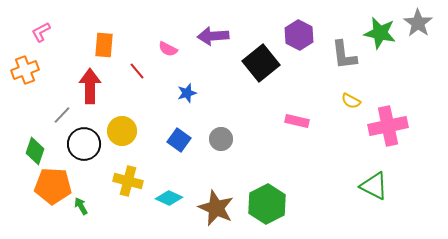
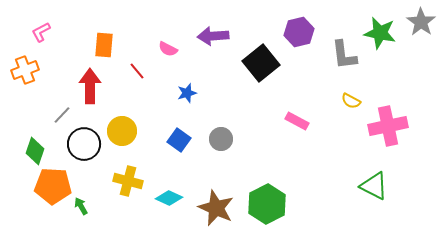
gray star: moved 3 px right, 1 px up
purple hexagon: moved 3 px up; rotated 20 degrees clockwise
pink rectangle: rotated 15 degrees clockwise
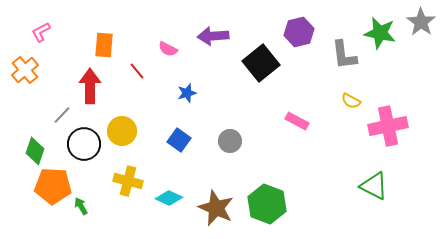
orange cross: rotated 20 degrees counterclockwise
gray circle: moved 9 px right, 2 px down
green hexagon: rotated 12 degrees counterclockwise
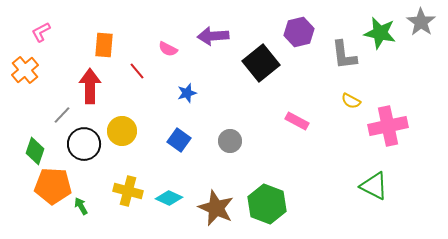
yellow cross: moved 10 px down
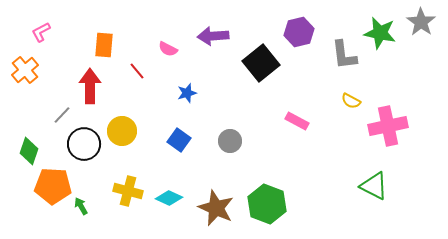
green diamond: moved 6 px left
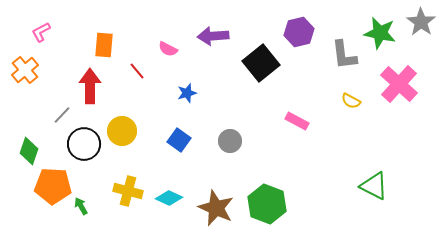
pink cross: moved 11 px right, 42 px up; rotated 36 degrees counterclockwise
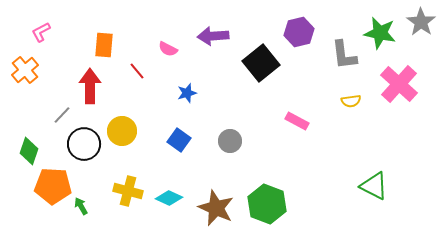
yellow semicircle: rotated 36 degrees counterclockwise
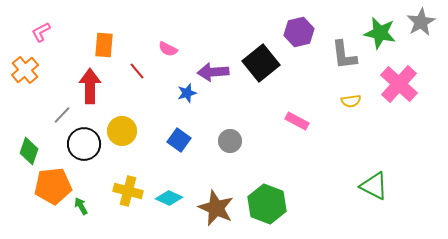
gray star: rotated 8 degrees clockwise
purple arrow: moved 36 px down
orange pentagon: rotated 9 degrees counterclockwise
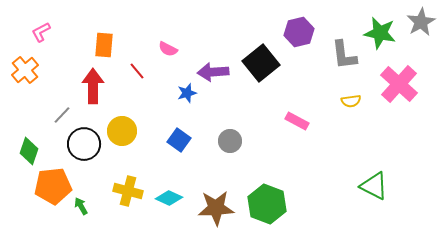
red arrow: moved 3 px right
brown star: rotated 27 degrees counterclockwise
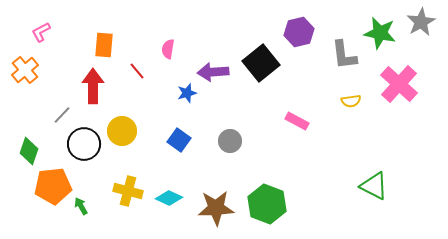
pink semicircle: rotated 72 degrees clockwise
